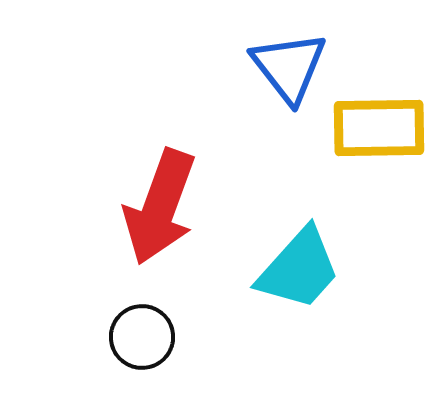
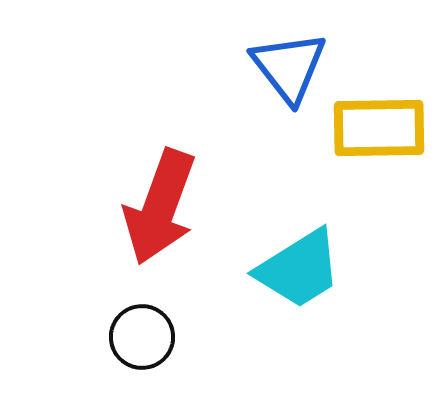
cyan trapezoid: rotated 16 degrees clockwise
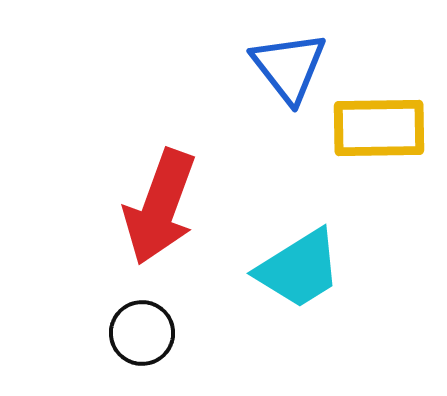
black circle: moved 4 px up
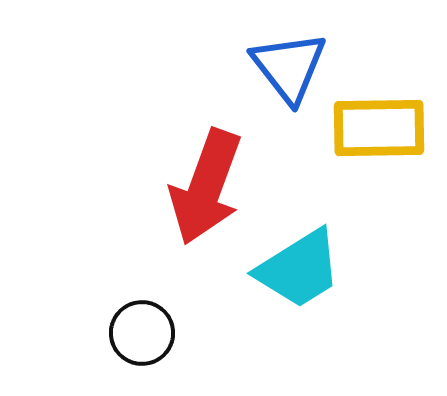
red arrow: moved 46 px right, 20 px up
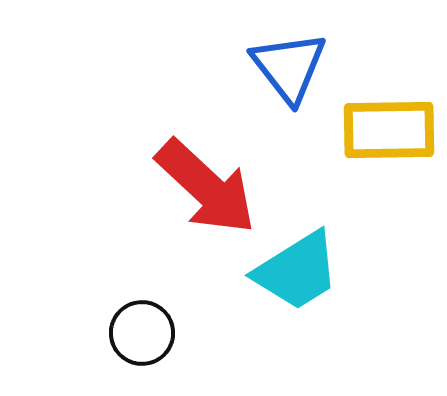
yellow rectangle: moved 10 px right, 2 px down
red arrow: rotated 67 degrees counterclockwise
cyan trapezoid: moved 2 px left, 2 px down
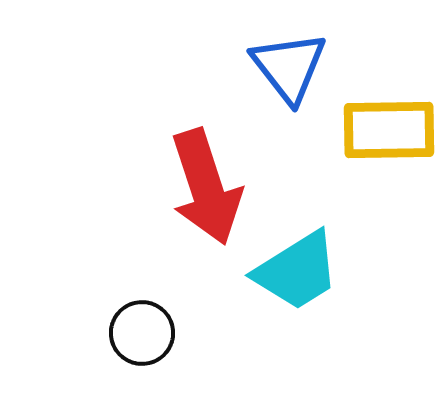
red arrow: rotated 29 degrees clockwise
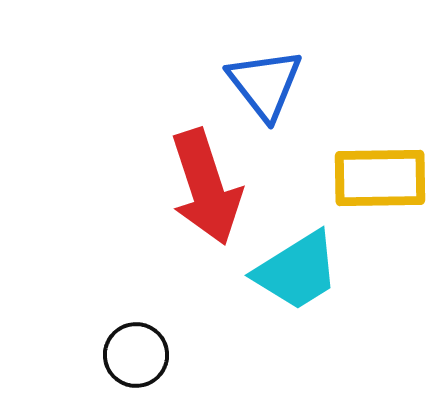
blue triangle: moved 24 px left, 17 px down
yellow rectangle: moved 9 px left, 48 px down
black circle: moved 6 px left, 22 px down
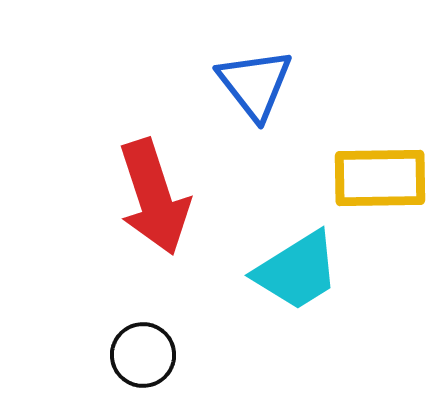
blue triangle: moved 10 px left
red arrow: moved 52 px left, 10 px down
black circle: moved 7 px right
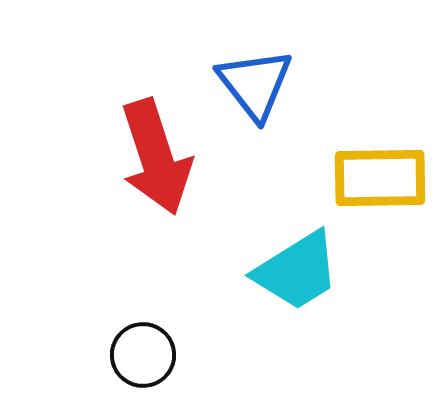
red arrow: moved 2 px right, 40 px up
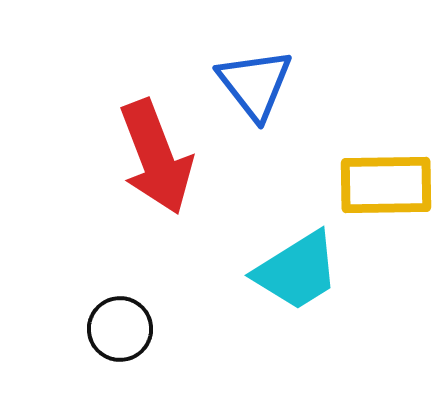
red arrow: rotated 3 degrees counterclockwise
yellow rectangle: moved 6 px right, 7 px down
black circle: moved 23 px left, 26 px up
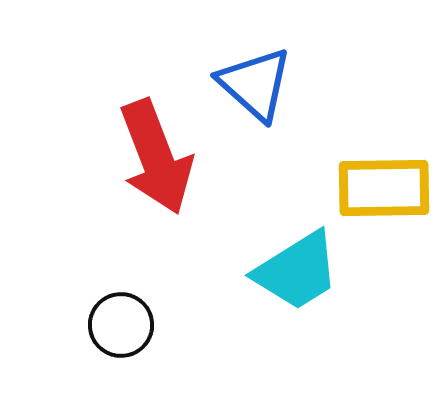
blue triangle: rotated 10 degrees counterclockwise
yellow rectangle: moved 2 px left, 3 px down
black circle: moved 1 px right, 4 px up
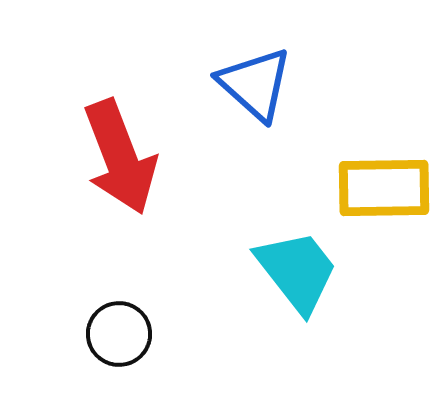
red arrow: moved 36 px left
cyan trapezoid: rotated 96 degrees counterclockwise
black circle: moved 2 px left, 9 px down
